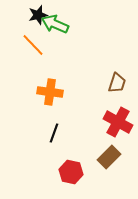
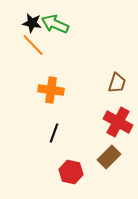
black star: moved 6 px left, 8 px down; rotated 24 degrees clockwise
orange cross: moved 1 px right, 2 px up
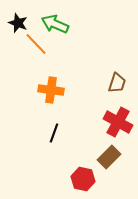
black star: moved 14 px left; rotated 12 degrees clockwise
orange line: moved 3 px right, 1 px up
red hexagon: moved 12 px right, 7 px down
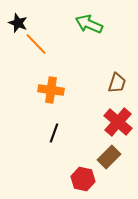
green arrow: moved 34 px right
red cross: rotated 12 degrees clockwise
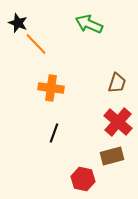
orange cross: moved 2 px up
brown rectangle: moved 3 px right, 1 px up; rotated 30 degrees clockwise
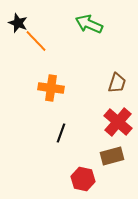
orange line: moved 3 px up
black line: moved 7 px right
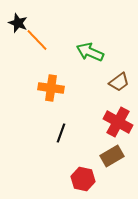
green arrow: moved 1 px right, 28 px down
orange line: moved 1 px right, 1 px up
brown trapezoid: moved 2 px right, 1 px up; rotated 35 degrees clockwise
red cross: rotated 12 degrees counterclockwise
brown rectangle: rotated 15 degrees counterclockwise
